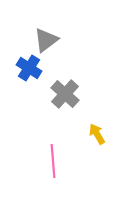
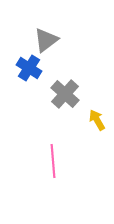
yellow arrow: moved 14 px up
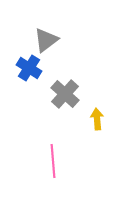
yellow arrow: moved 1 px up; rotated 25 degrees clockwise
